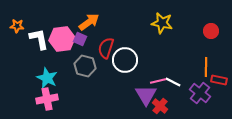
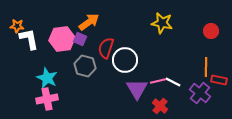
white L-shape: moved 10 px left
purple triangle: moved 9 px left, 6 px up
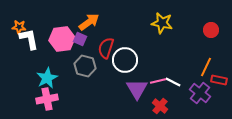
orange star: moved 2 px right, 1 px down
red circle: moved 1 px up
orange line: rotated 24 degrees clockwise
cyan star: rotated 20 degrees clockwise
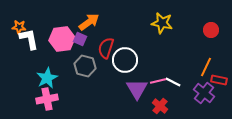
purple cross: moved 4 px right
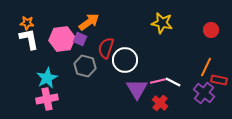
orange star: moved 8 px right, 4 px up
red cross: moved 3 px up
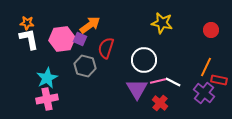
orange arrow: moved 1 px right, 3 px down
white circle: moved 19 px right
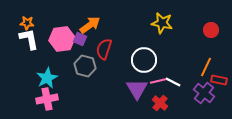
red semicircle: moved 2 px left, 1 px down
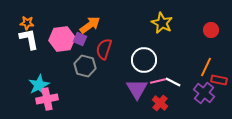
yellow star: rotated 15 degrees clockwise
cyan star: moved 8 px left, 7 px down
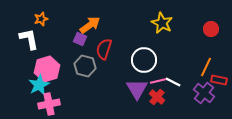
orange star: moved 14 px right, 4 px up; rotated 24 degrees counterclockwise
red circle: moved 1 px up
pink hexagon: moved 15 px left, 30 px down; rotated 10 degrees counterclockwise
pink cross: moved 2 px right, 5 px down
red cross: moved 3 px left, 6 px up
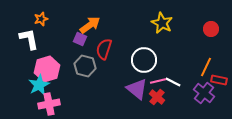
purple triangle: rotated 20 degrees counterclockwise
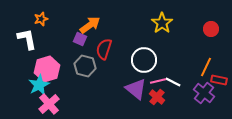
yellow star: rotated 10 degrees clockwise
white L-shape: moved 2 px left
purple triangle: moved 1 px left
pink cross: rotated 30 degrees counterclockwise
